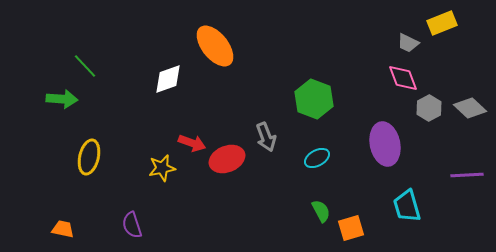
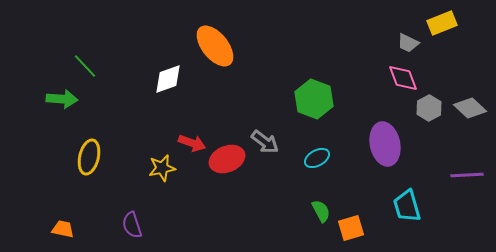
gray arrow: moved 1 px left, 5 px down; rotated 32 degrees counterclockwise
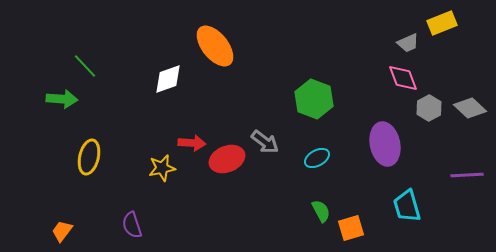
gray trapezoid: rotated 50 degrees counterclockwise
red arrow: rotated 16 degrees counterclockwise
orange trapezoid: moved 1 px left, 2 px down; rotated 65 degrees counterclockwise
